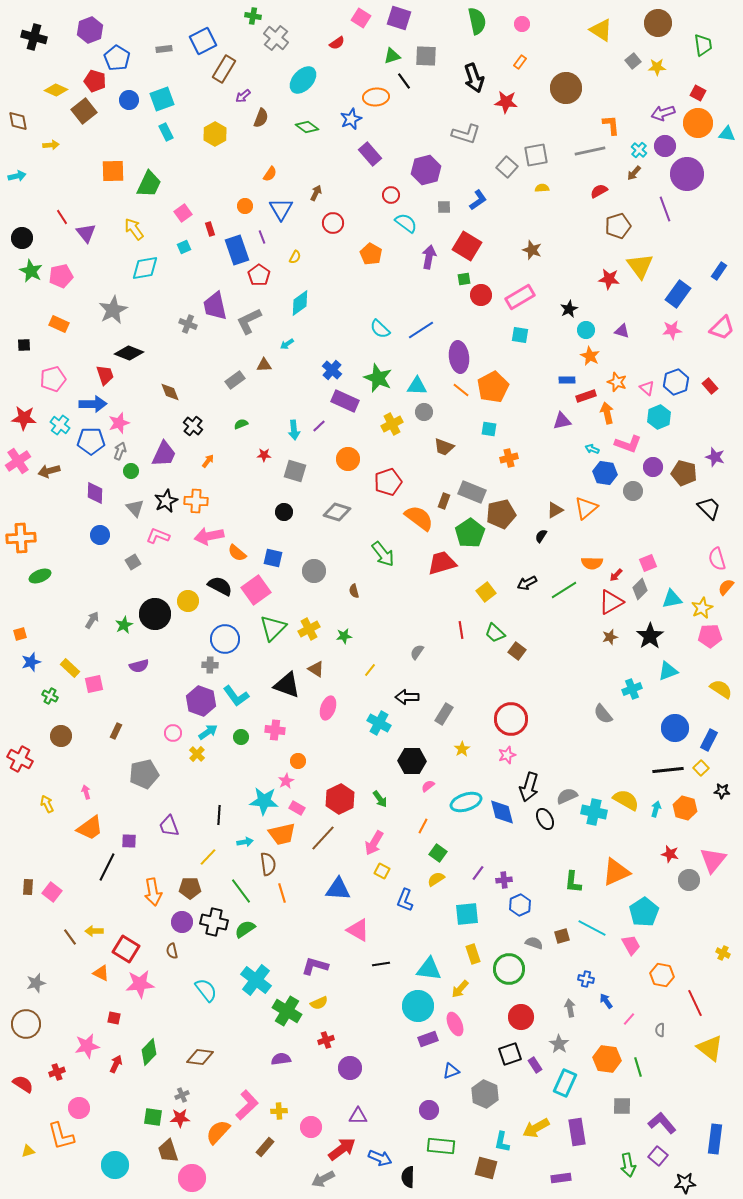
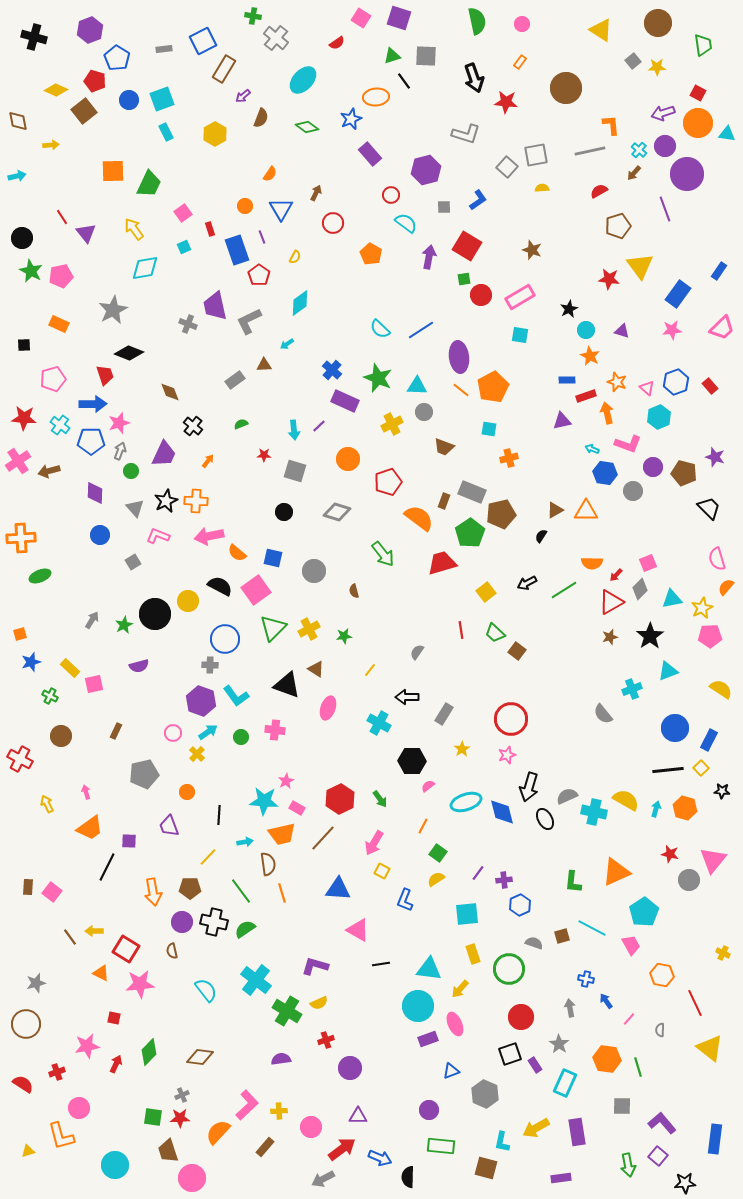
orange triangle at (586, 508): moved 3 px down; rotated 40 degrees clockwise
orange circle at (298, 761): moved 111 px left, 31 px down
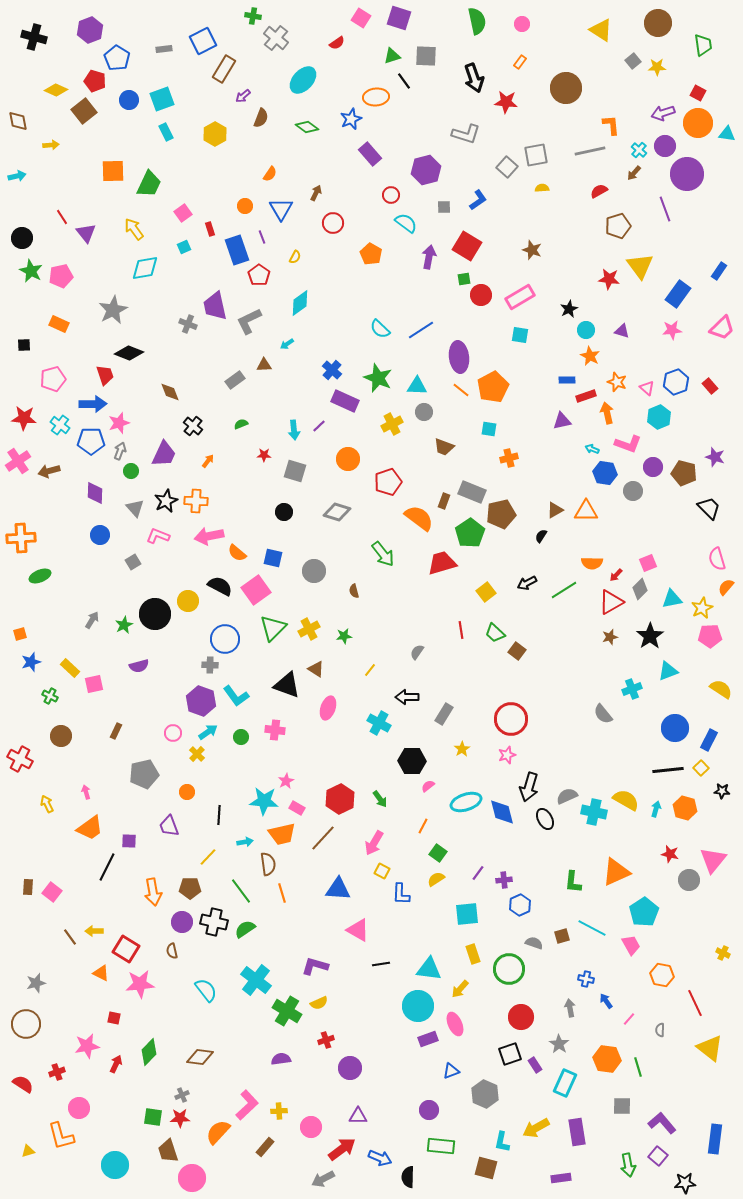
blue L-shape at (405, 900): moved 4 px left, 6 px up; rotated 20 degrees counterclockwise
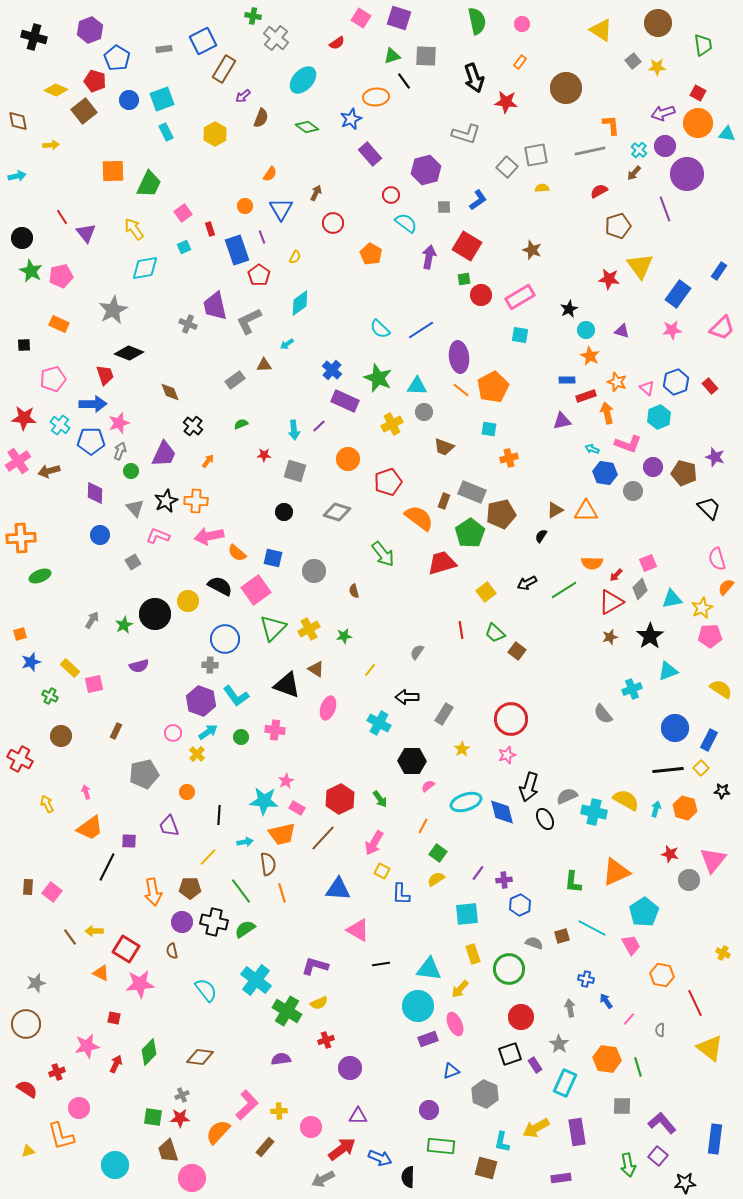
red semicircle at (23, 1084): moved 4 px right, 5 px down
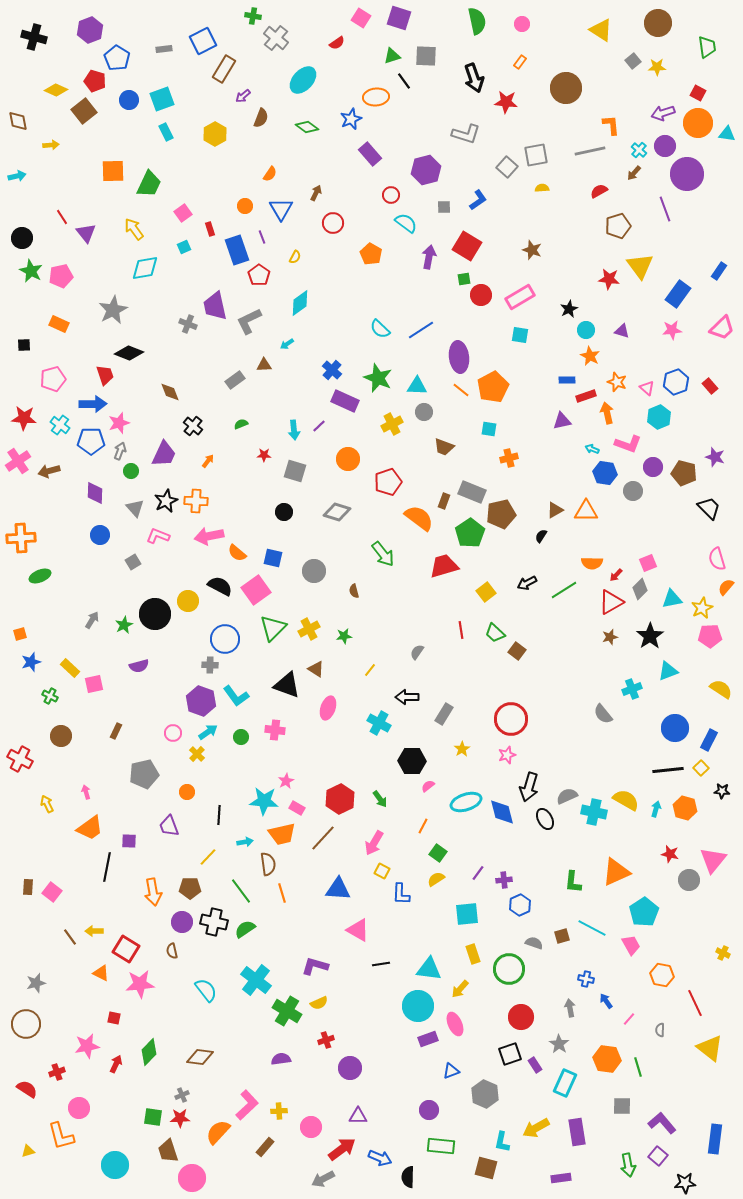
green trapezoid at (703, 45): moved 4 px right, 2 px down
red trapezoid at (442, 563): moved 2 px right, 3 px down
black line at (107, 867): rotated 16 degrees counterclockwise
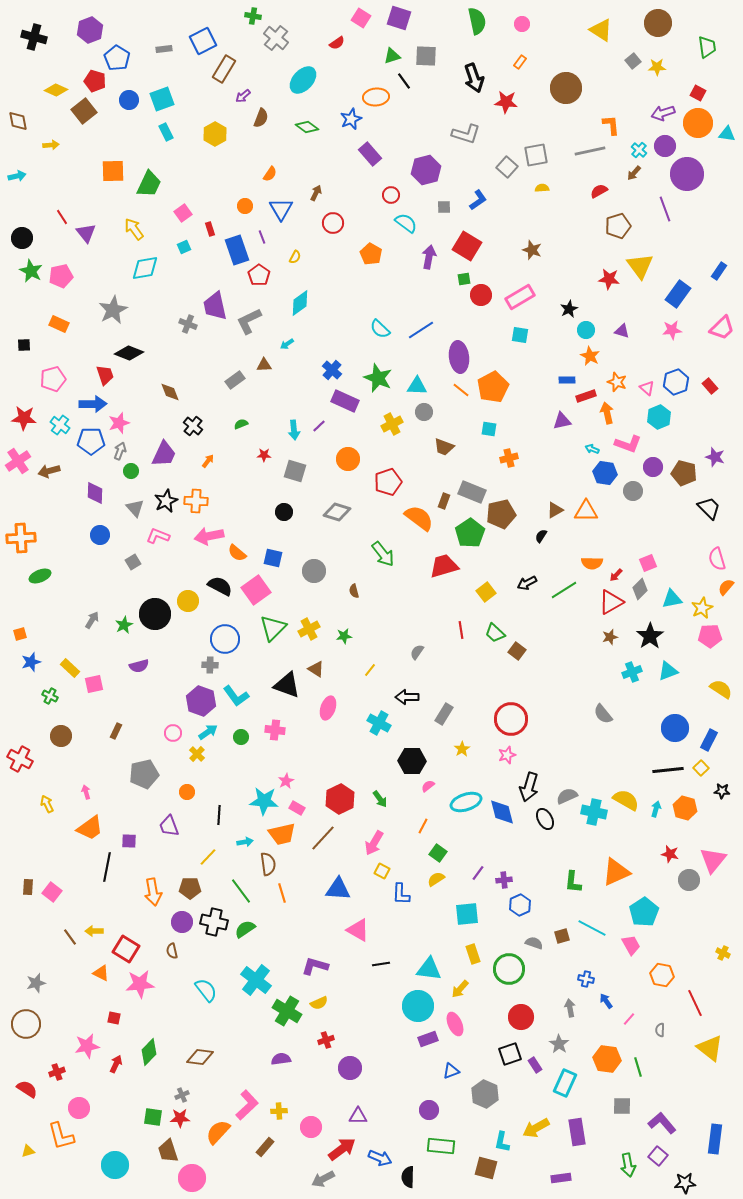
cyan cross at (632, 689): moved 17 px up
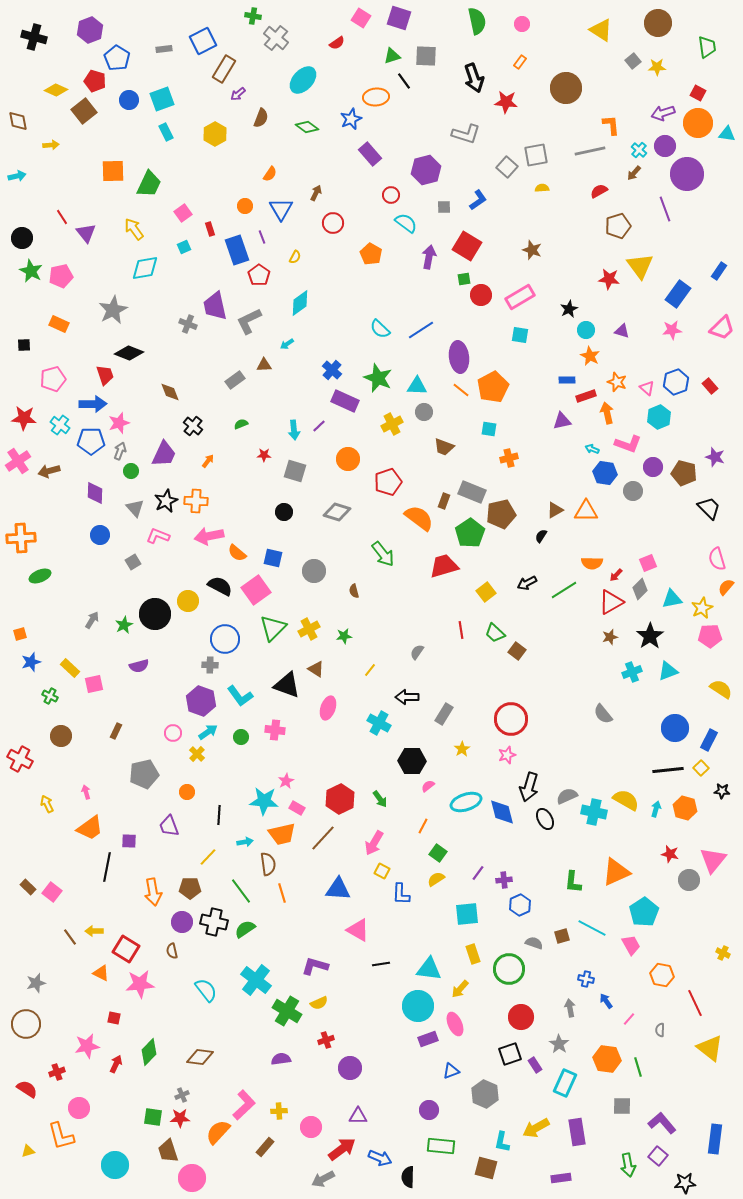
purple arrow at (243, 96): moved 5 px left, 2 px up
cyan L-shape at (236, 696): moved 4 px right
brown rectangle at (28, 887): rotated 49 degrees counterclockwise
pink L-shape at (247, 1105): moved 3 px left
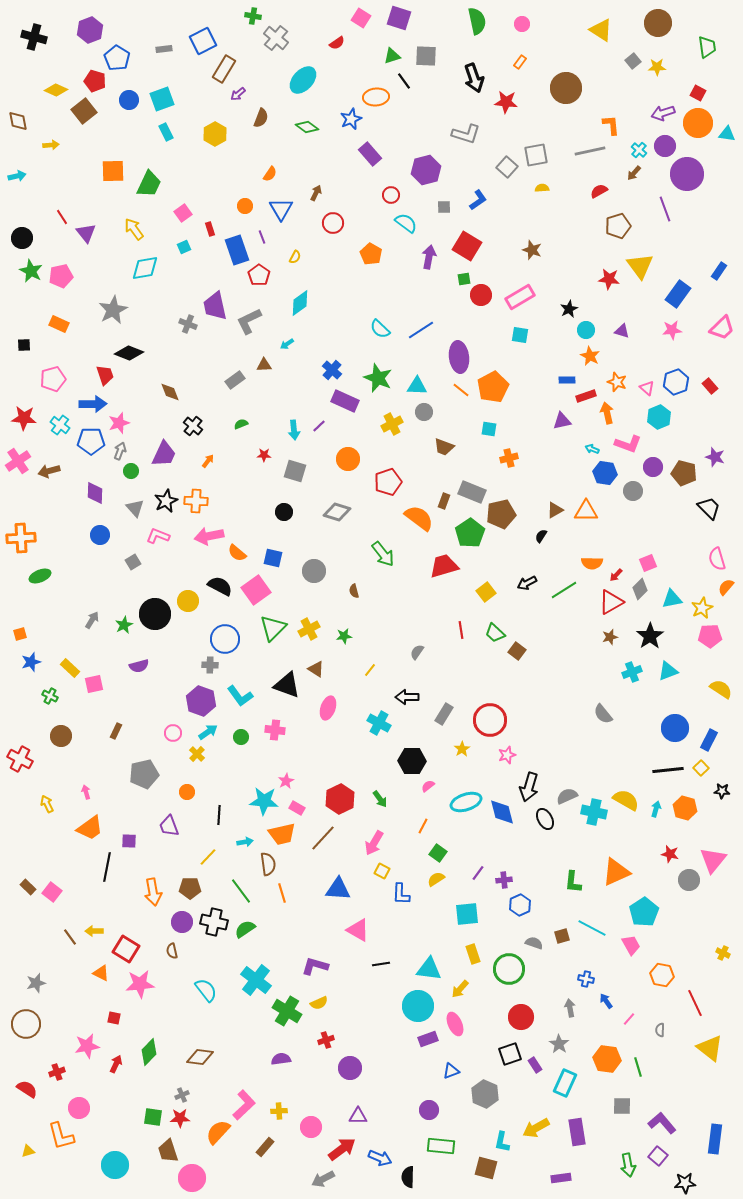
red circle at (511, 719): moved 21 px left, 1 px down
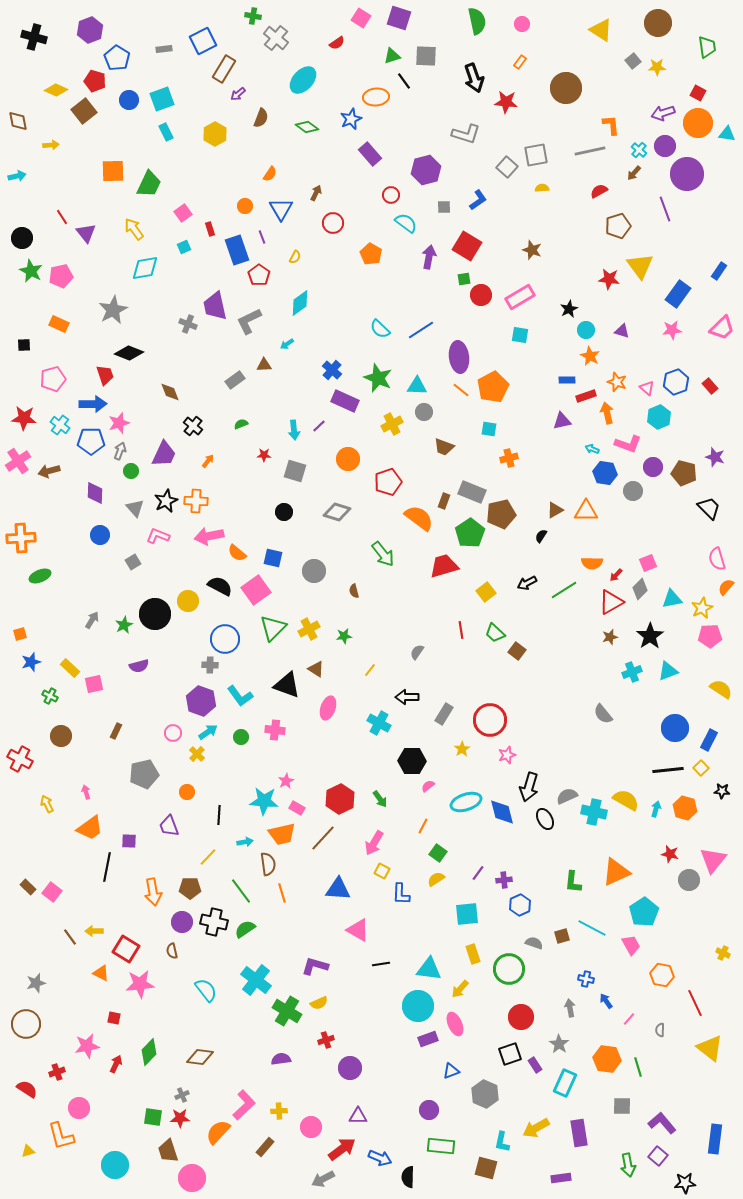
purple rectangle at (577, 1132): moved 2 px right, 1 px down
